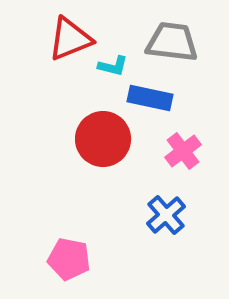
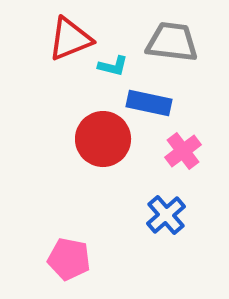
blue rectangle: moved 1 px left, 5 px down
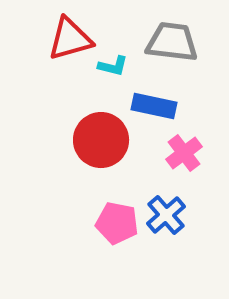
red triangle: rotated 6 degrees clockwise
blue rectangle: moved 5 px right, 3 px down
red circle: moved 2 px left, 1 px down
pink cross: moved 1 px right, 2 px down
pink pentagon: moved 48 px right, 36 px up
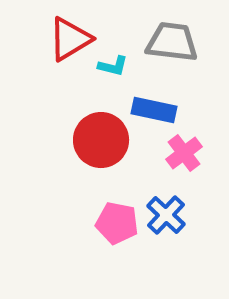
red triangle: rotated 15 degrees counterclockwise
blue rectangle: moved 4 px down
blue cross: rotated 6 degrees counterclockwise
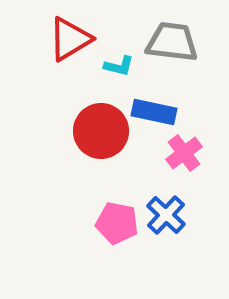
cyan L-shape: moved 6 px right
blue rectangle: moved 2 px down
red circle: moved 9 px up
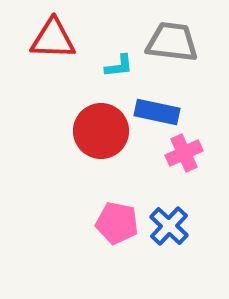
red triangle: moved 17 px left; rotated 33 degrees clockwise
cyan L-shape: rotated 20 degrees counterclockwise
blue rectangle: moved 3 px right
pink cross: rotated 12 degrees clockwise
blue cross: moved 3 px right, 11 px down
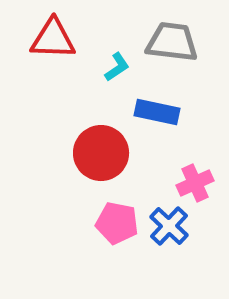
cyan L-shape: moved 2 px left, 1 px down; rotated 28 degrees counterclockwise
red circle: moved 22 px down
pink cross: moved 11 px right, 30 px down
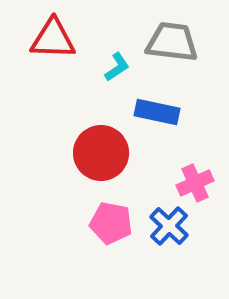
pink pentagon: moved 6 px left
